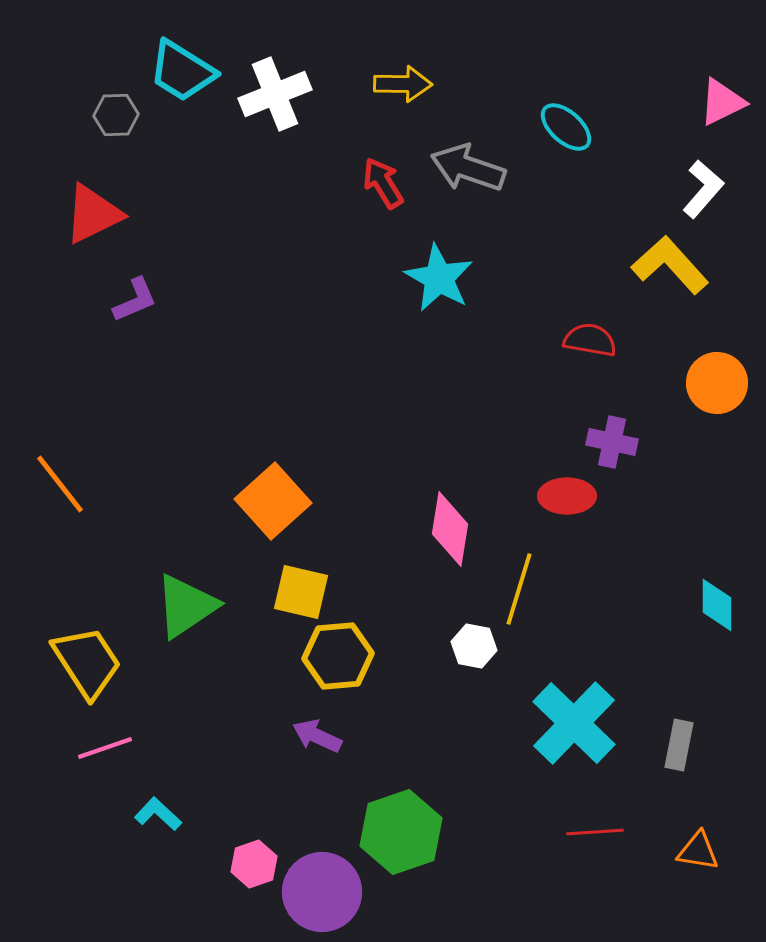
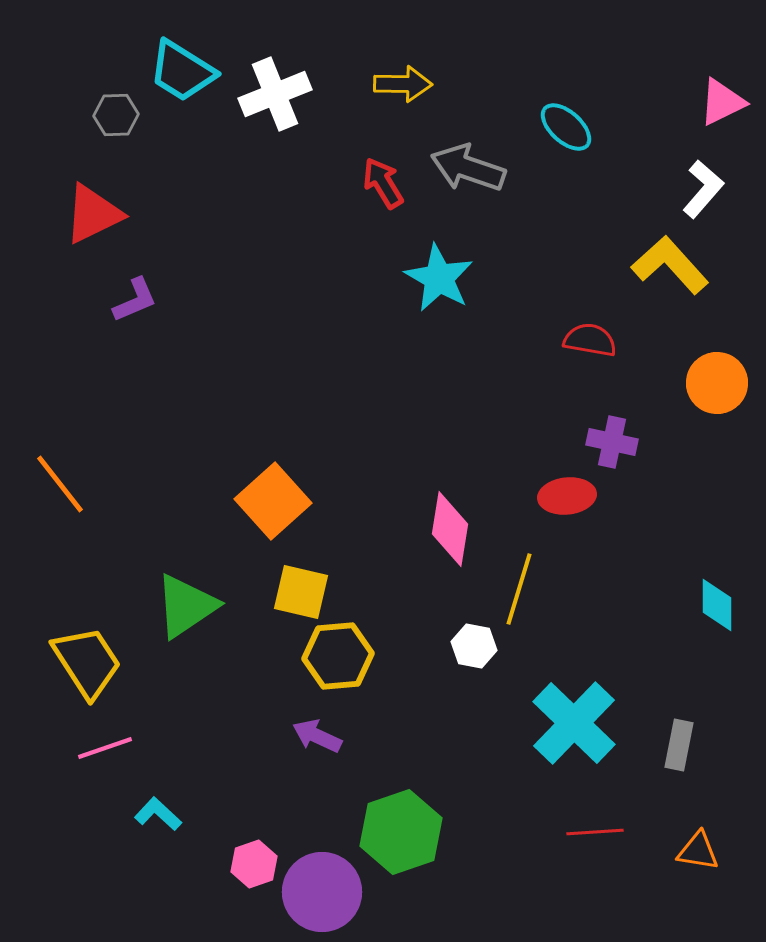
red ellipse: rotated 6 degrees counterclockwise
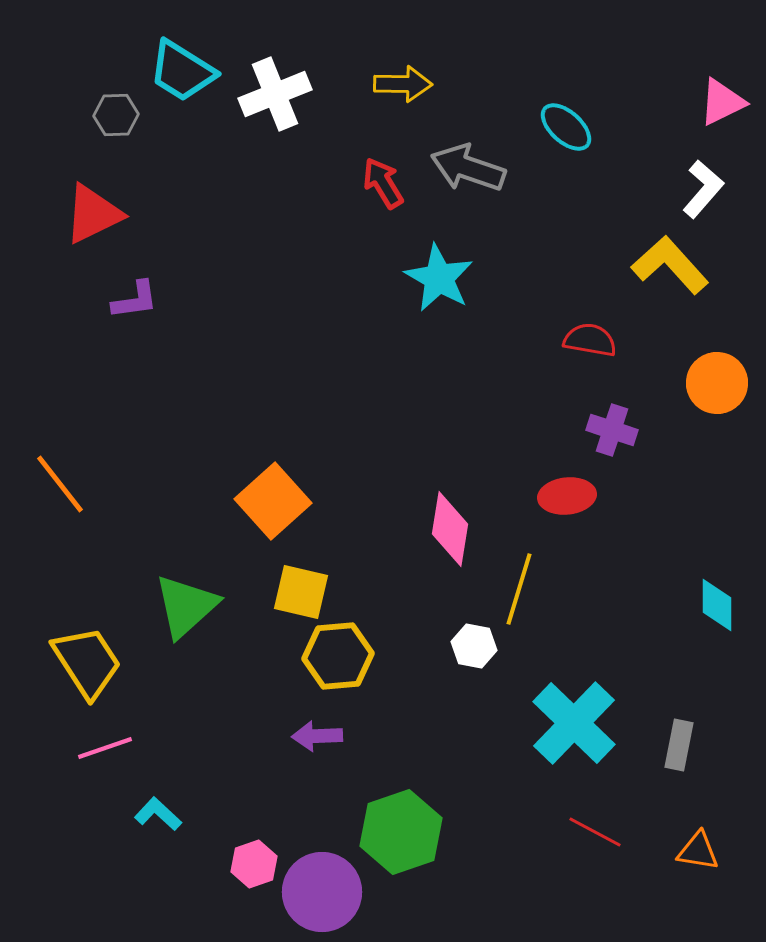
purple L-shape: rotated 15 degrees clockwise
purple cross: moved 12 px up; rotated 6 degrees clockwise
green triangle: rotated 8 degrees counterclockwise
purple arrow: rotated 27 degrees counterclockwise
red line: rotated 32 degrees clockwise
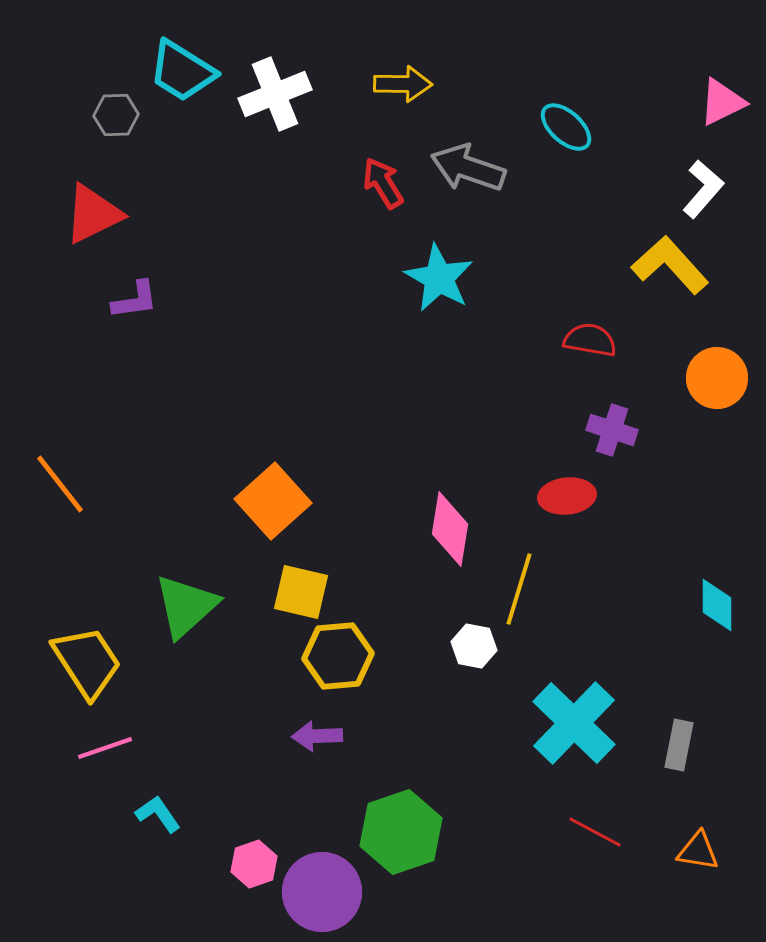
orange circle: moved 5 px up
cyan L-shape: rotated 12 degrees clockwise
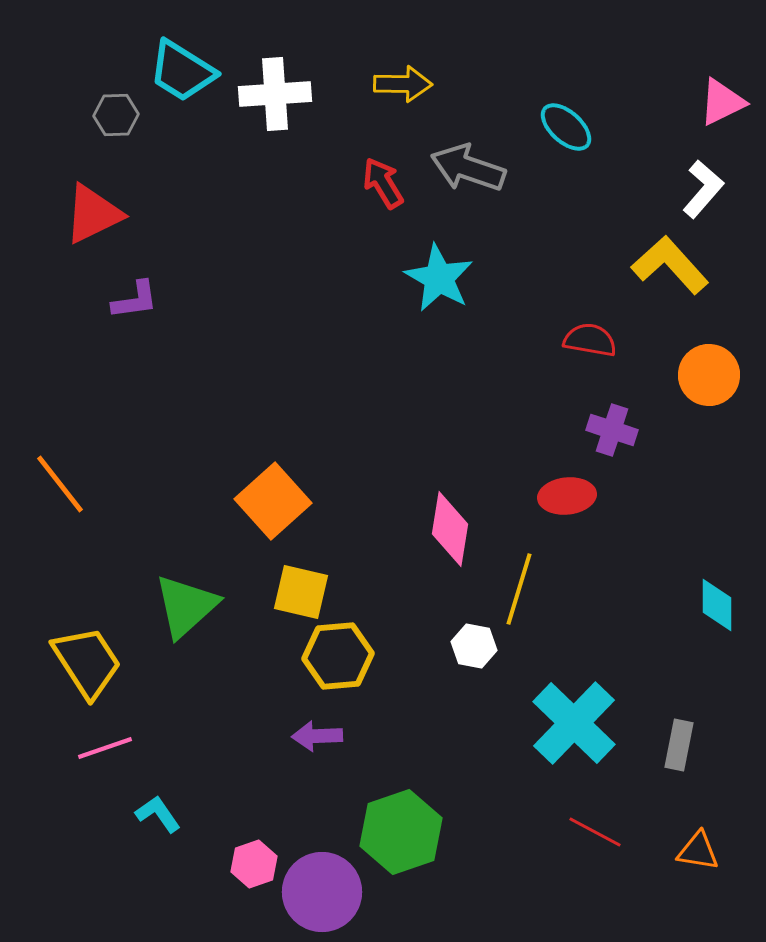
white cross: rotated 18 degrees clockwise
orange circle: moved 8 px left, 3 px up
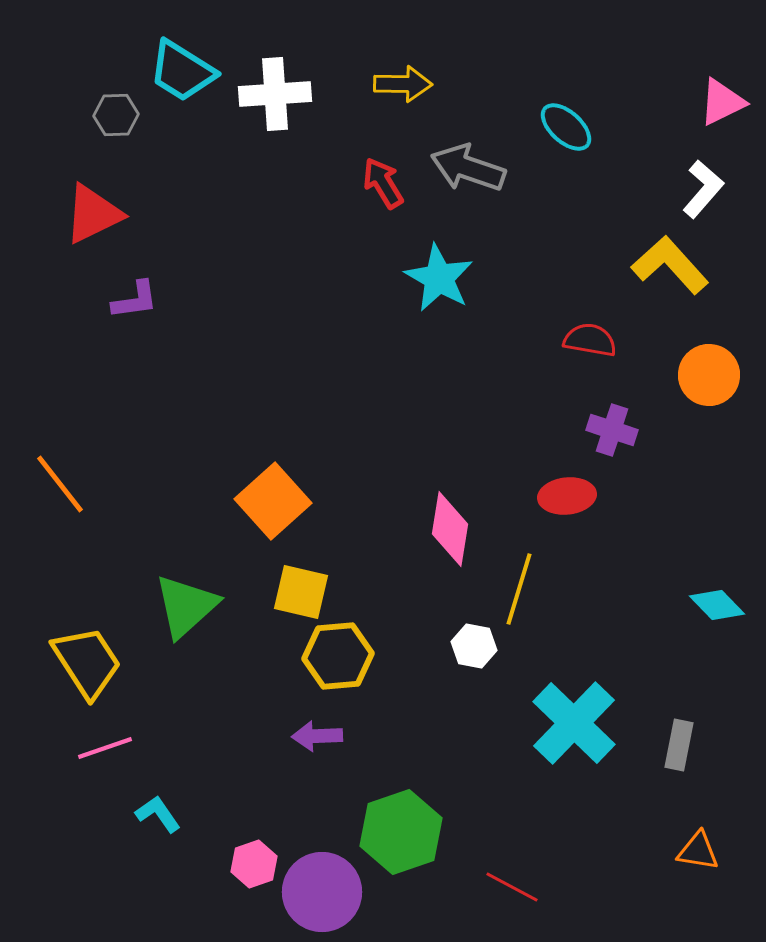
cyan diamond: rotated 44 degrees counterclockwise
red line: moved 83 px left, 55 px down
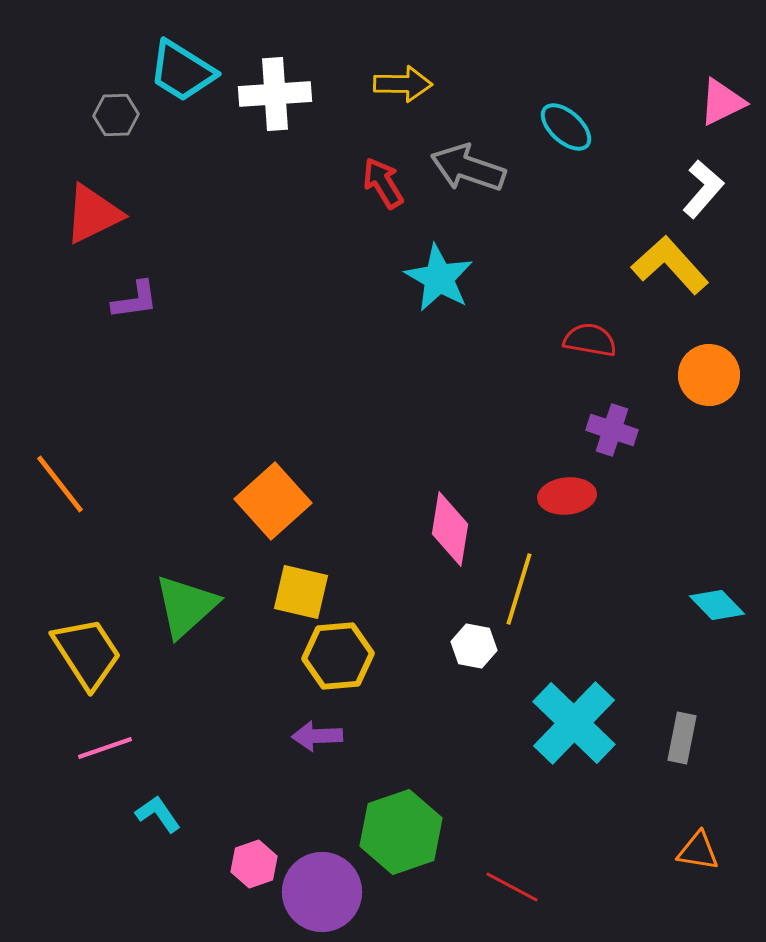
yellow trapezoid: moved 9 px up
gray rectangle: moved 3 px right, 7 px up
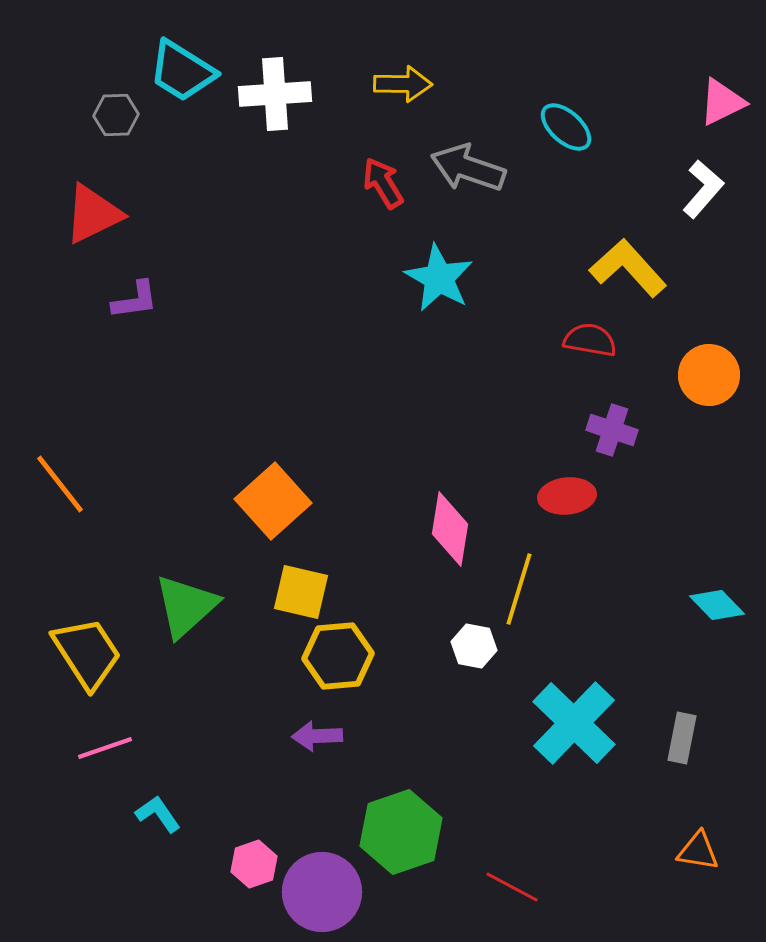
yellow L-shape: moved 42 px left, 3 px down
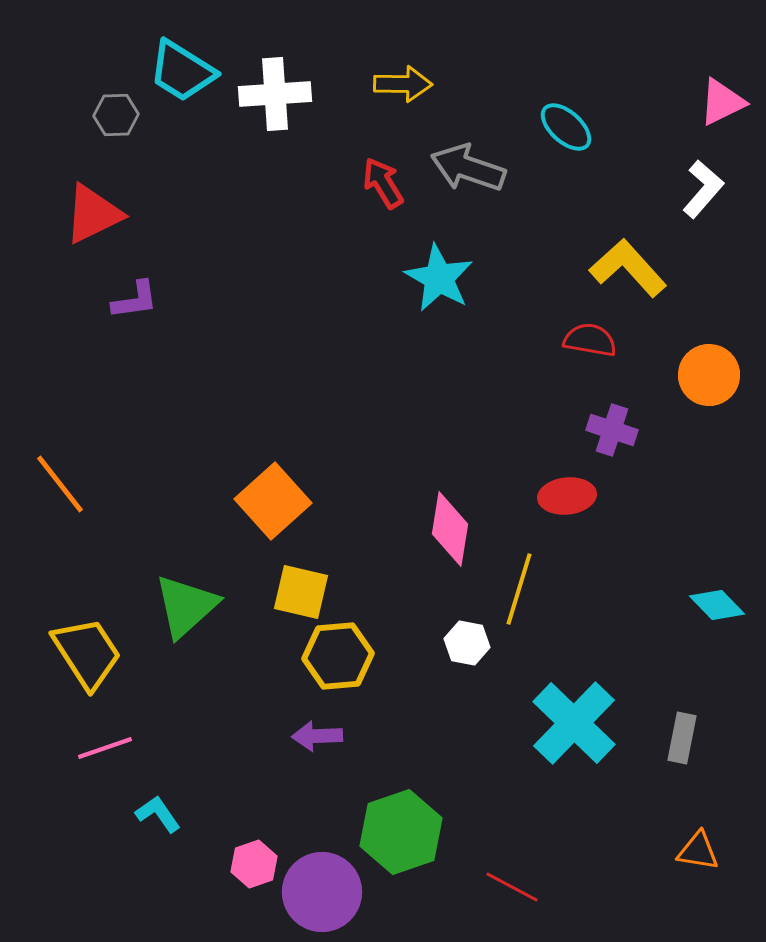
white hexagon: moved 7 px left, 3 px up
